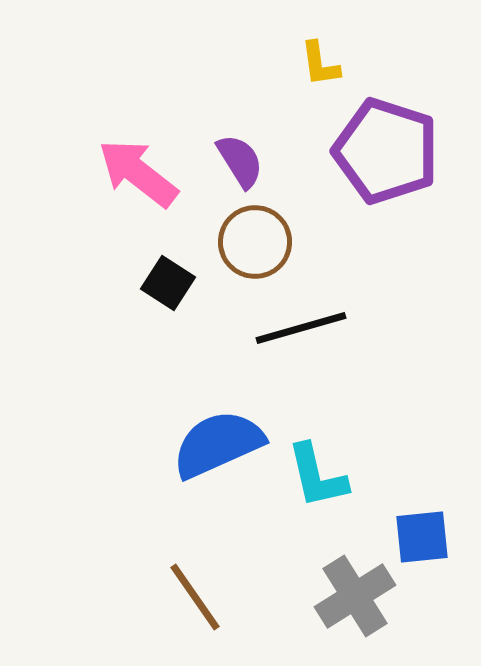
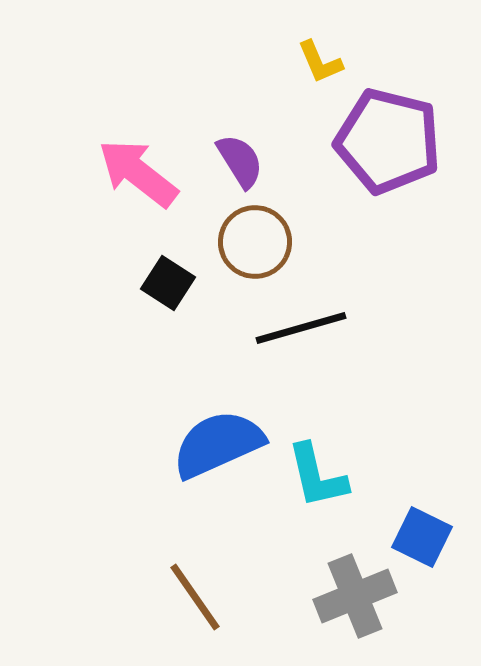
yellow L-shape: moved 2 px up; rotated 15 degrees counterclockwise
purple pentagon: moved 2 px right, 10 px up; rotated 4 degrees counterclockwise
blue square: rotated 32 degrees clockwise
gray cross: rotated 10 degrees clockwise
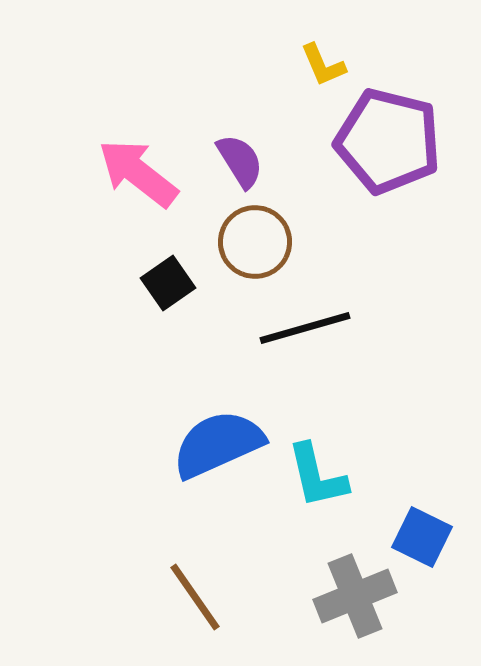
yellow L-shape: moved 3 px right, 3 px down
black square: rotated 22 degrees clockwise
black line: moved 4 px right
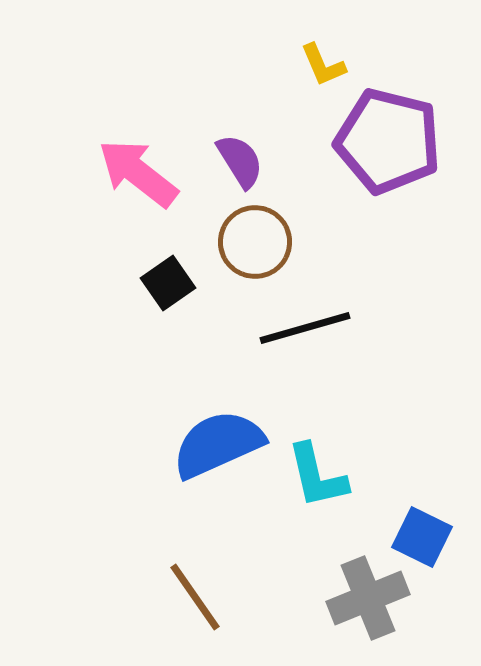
gray cross: moved 13 px right, 2 px down
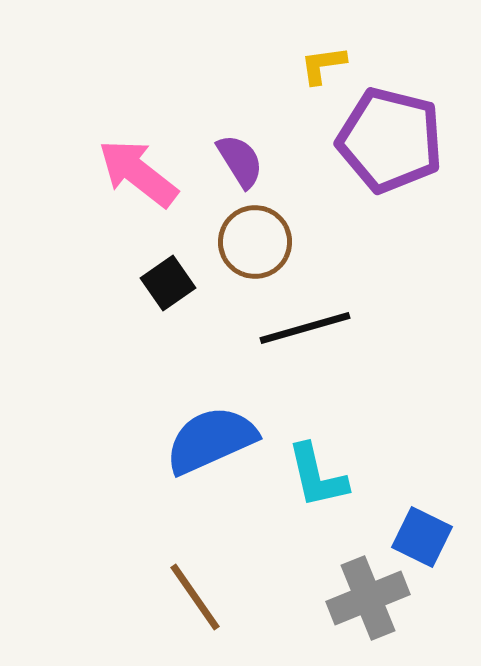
yellow L-shape: rotated 105 degrees clockwise
purple pentagon: moved 2 px right, 1 px up
blue semicircle: moved 7 px left, 4 px up
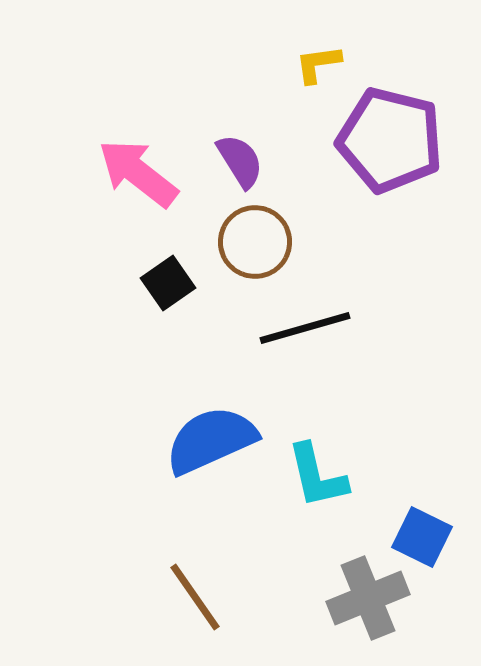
yellow L-shape: moved 5 px left, 1 px up
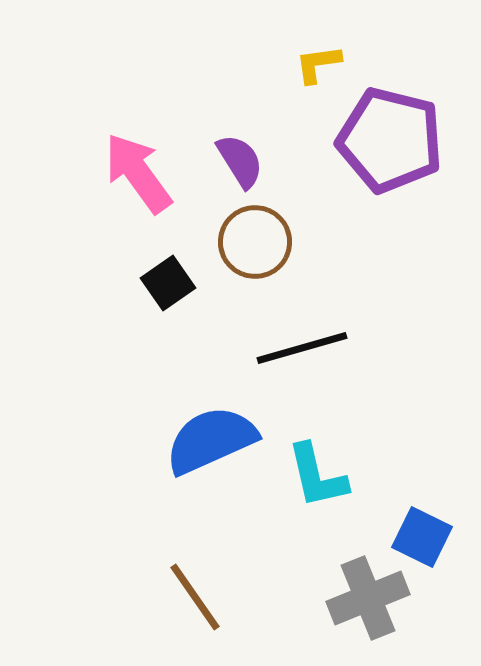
pink arrow: rotated 16 degrees clockwise
black line: moved 3 px left, 20 px down
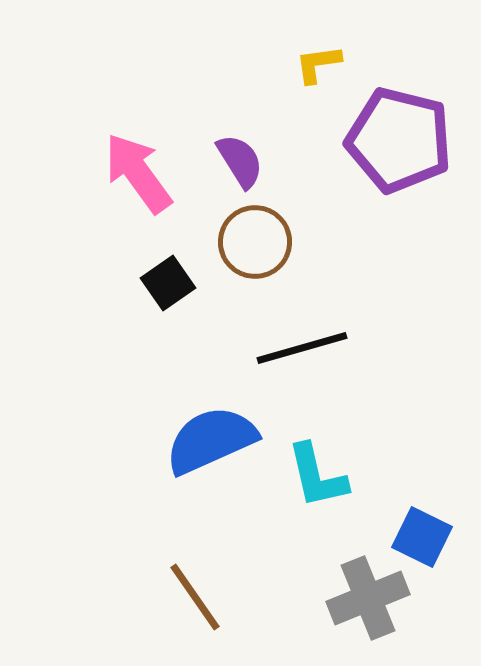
purple pentagon: moved 9 px right
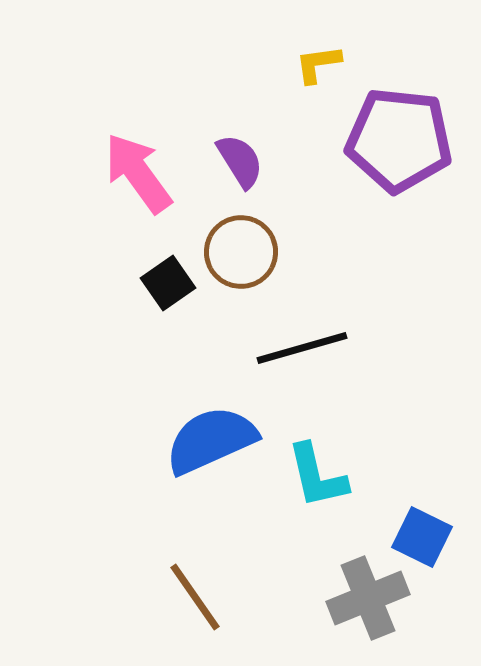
purple pentagon: rotated 8 degrees counterclockwise
brown circle: moved 14 px left, 10 px down
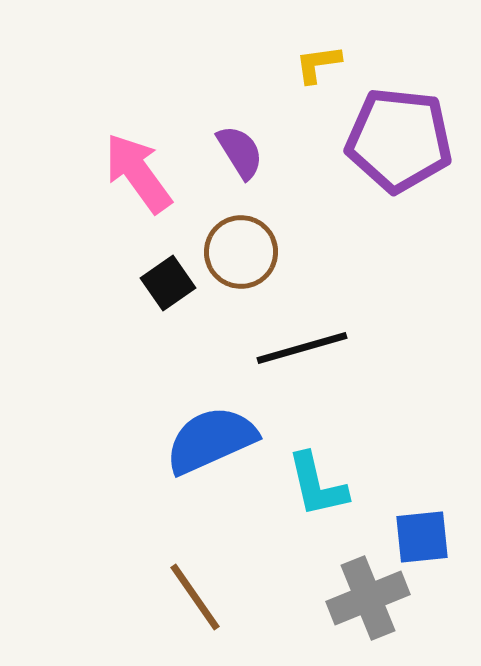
purple semicircle: moved 9 px up
cyan L-shape: moved 9 px down
blue square: rotated 32 degrees counterclockwise
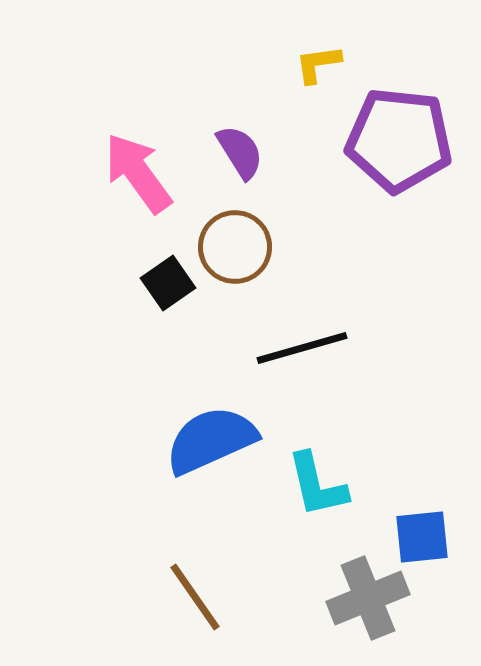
brown circle: moved 6 px left, 5 px up
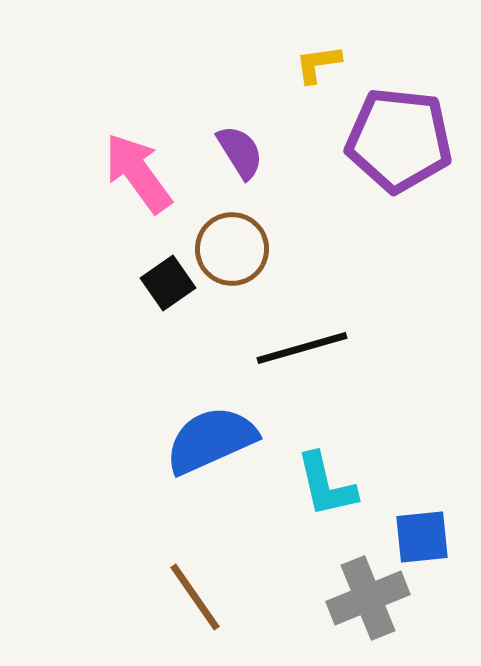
brown circle: moved 3 px left, 2 px down
cyan L-shape: moved 9 px right
